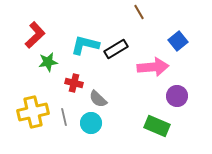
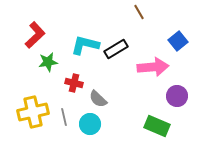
cyan circle: moved 1 px left, 1 px down
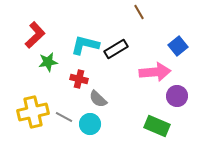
blue square: moved 5 px down
pink arrow: moved 2 px right, 5 px down
red cross: moved 5 px right, 4 px up
gray line: rotated 48 degrees counterclockwise
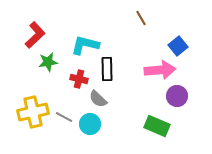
brown line: moved 2 px right, 6 px down
black rectangle: moved 9 px left, 20 px down; rotated 60 degrees counterclockwise
pink arrow: moved 5 px right, 2 px up
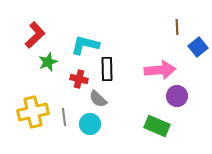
brown line: moved 36 px right, 9 px down; rotated 28 degrees clockwise
blue square: moved 20 px right, 1 px down
green star: rotated 12 degrees counterclockwise
gray line: rotated 54 degrees clockwise
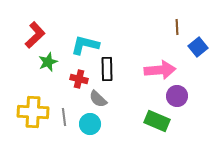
yellow cross: rotated 16 degrees clockwise
green rectangle: moved 5 px up
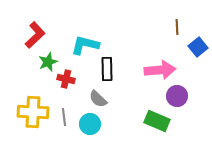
red cross: moved 13 px left
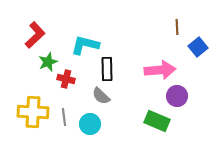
gray semicircle: moved 3 px right, 3 px up
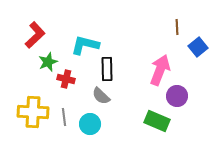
pink arrow: rotated 64 degrees counterclockwise
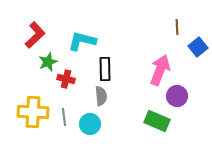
cyan L-shape: moved 3 px left, 4 px up
black rectangle: moved 2 px left
gray semicircle: rotated 138 degrees counterclockwise
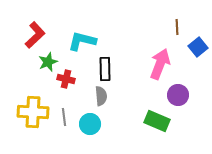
pink arrow: moved 6 px up
purple circle: moved 1 px right, 1 px up
